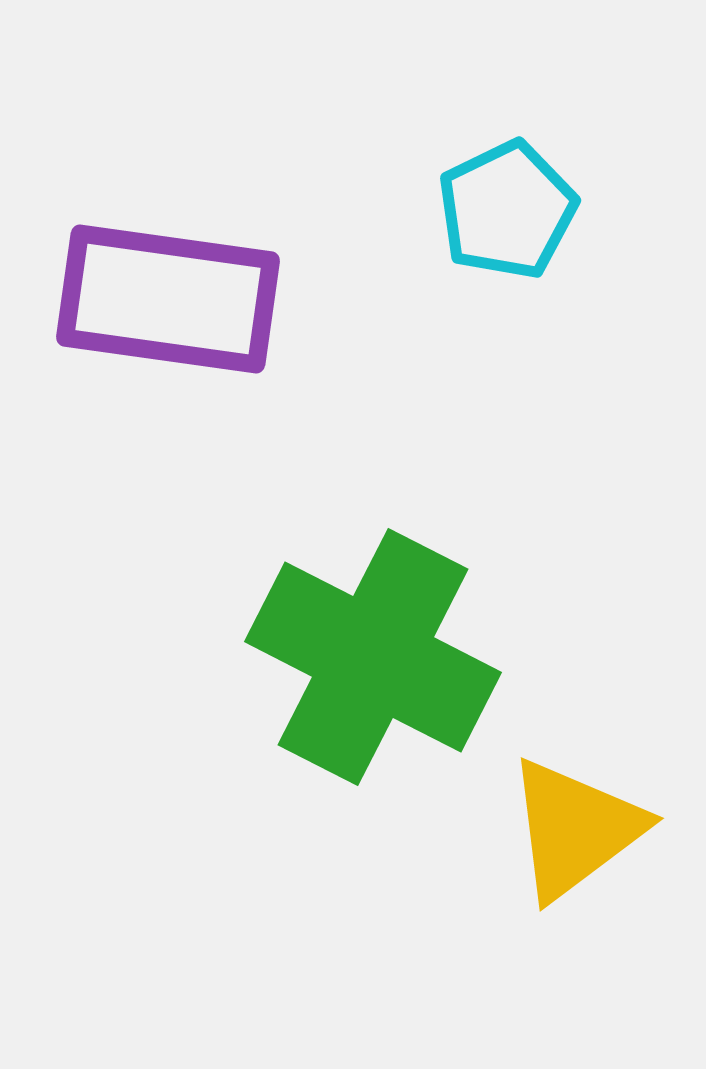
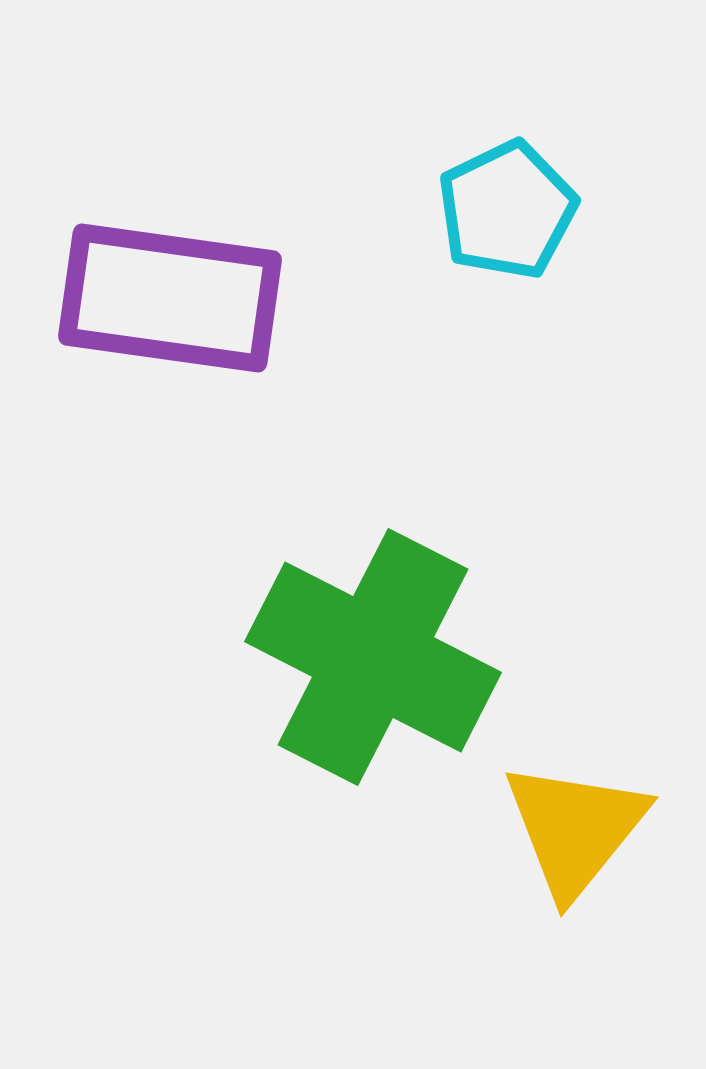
purple rectangle: moved 2 px right, 1 px up
yellow triangle: rotated 14 degrees counterclockwise
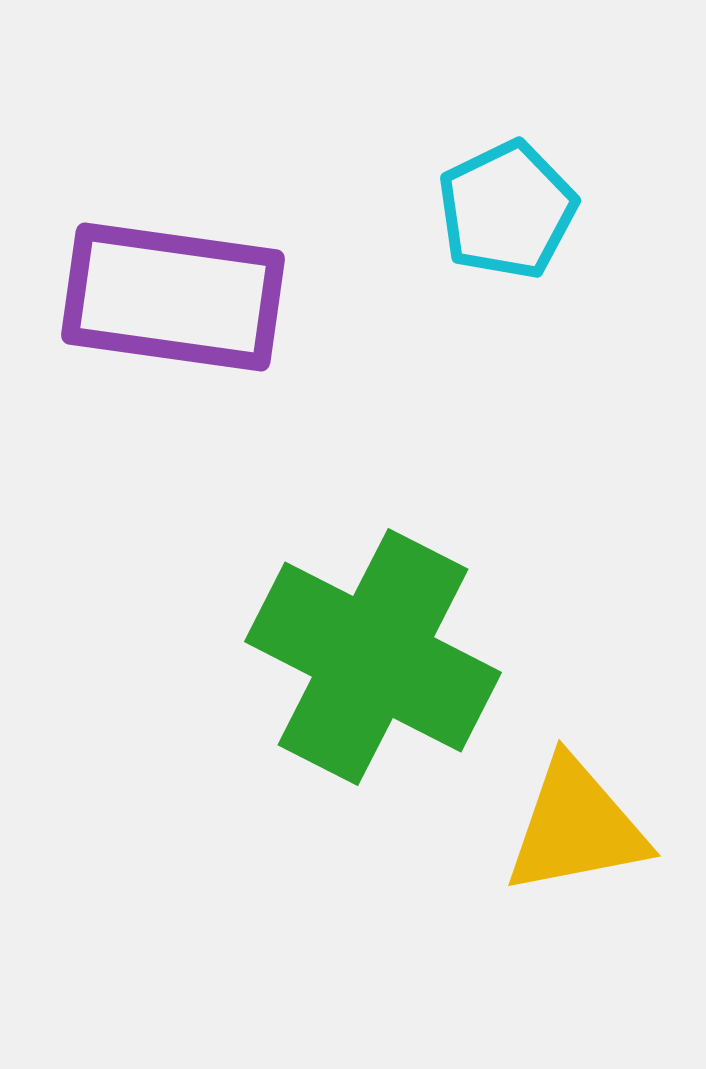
purple rectangle: moved 3 px right, 1 px up
yellow triangle: moved 1 px right, 2 px up; rotated 40 degrees clockwise
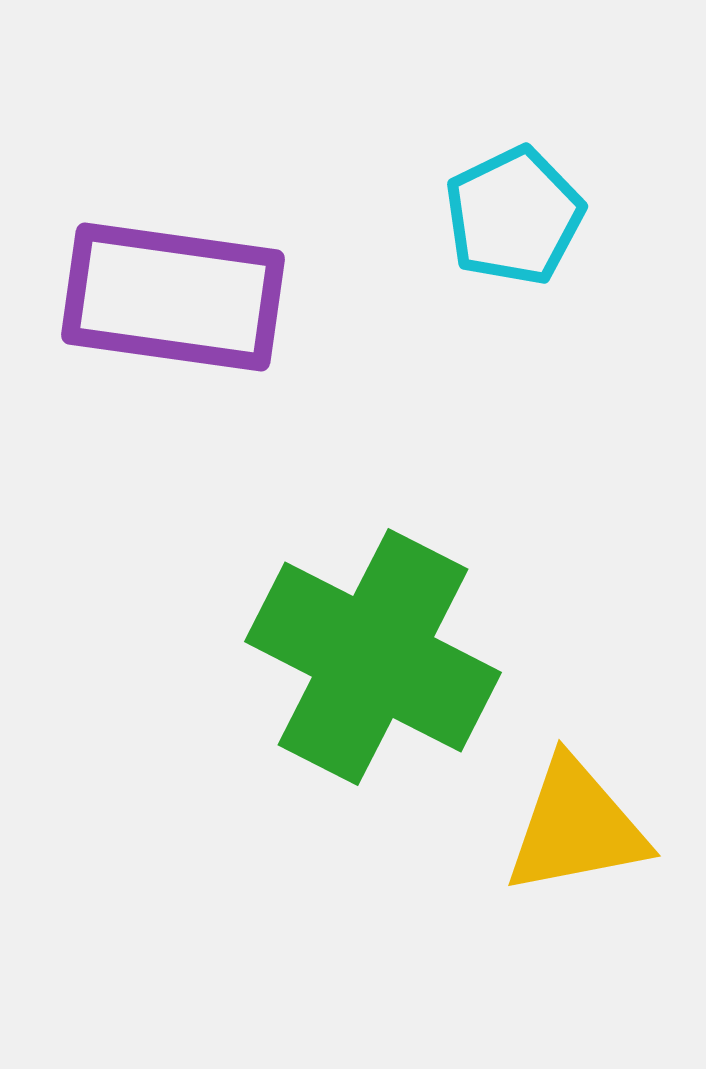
cyan pentagon: moved 7 px right, 6 px down
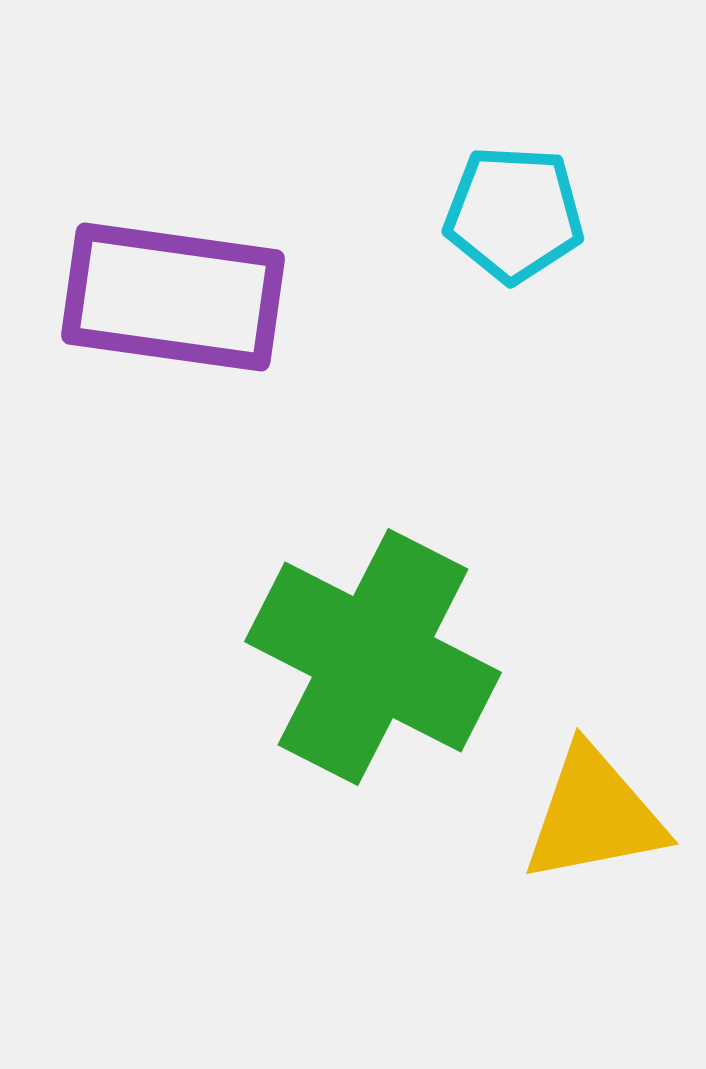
cyan pentagon: moved 2 px up; rotated 29 degrees clockwise
yellow triangle: moved 18 px right, 12 px up
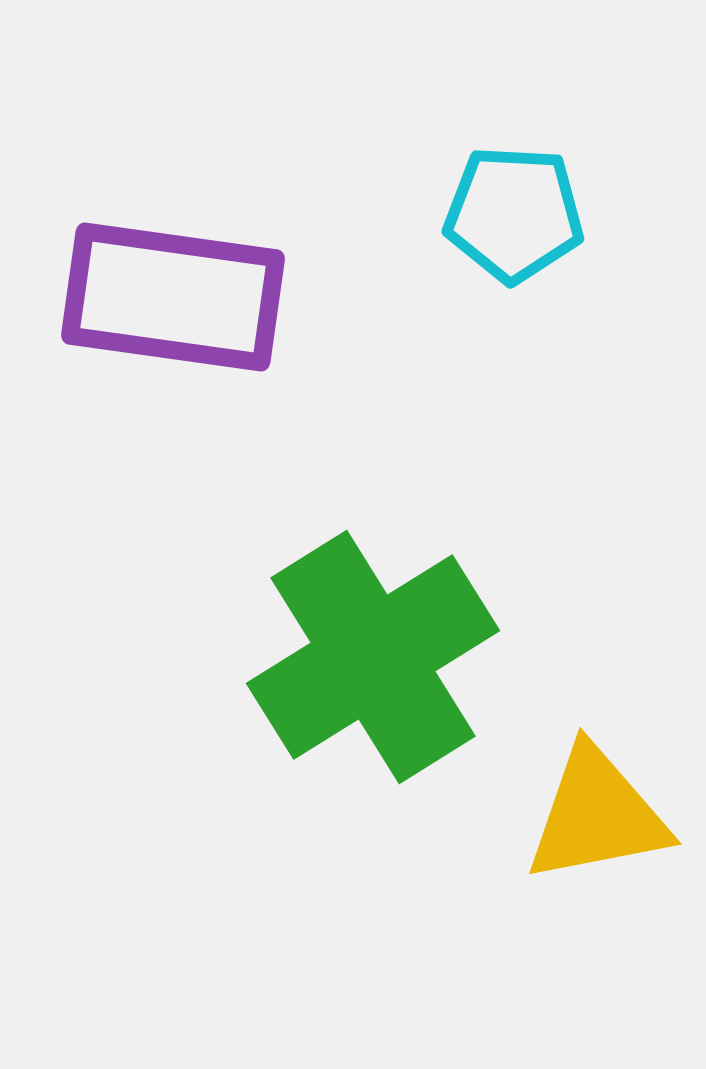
green cross: rotated 31 degrees clockwise
yellow triangle: moved 3 px right
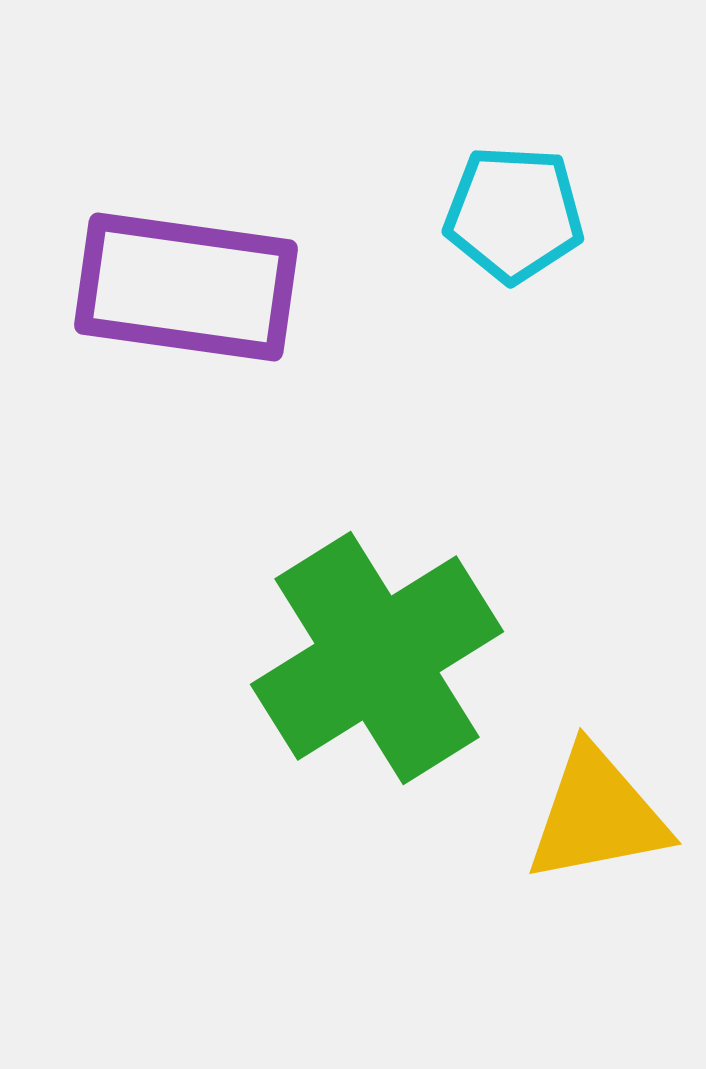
purple rectangle: moved 13 px right, 10 px up
green cross: moved 4 px right, 1 px down
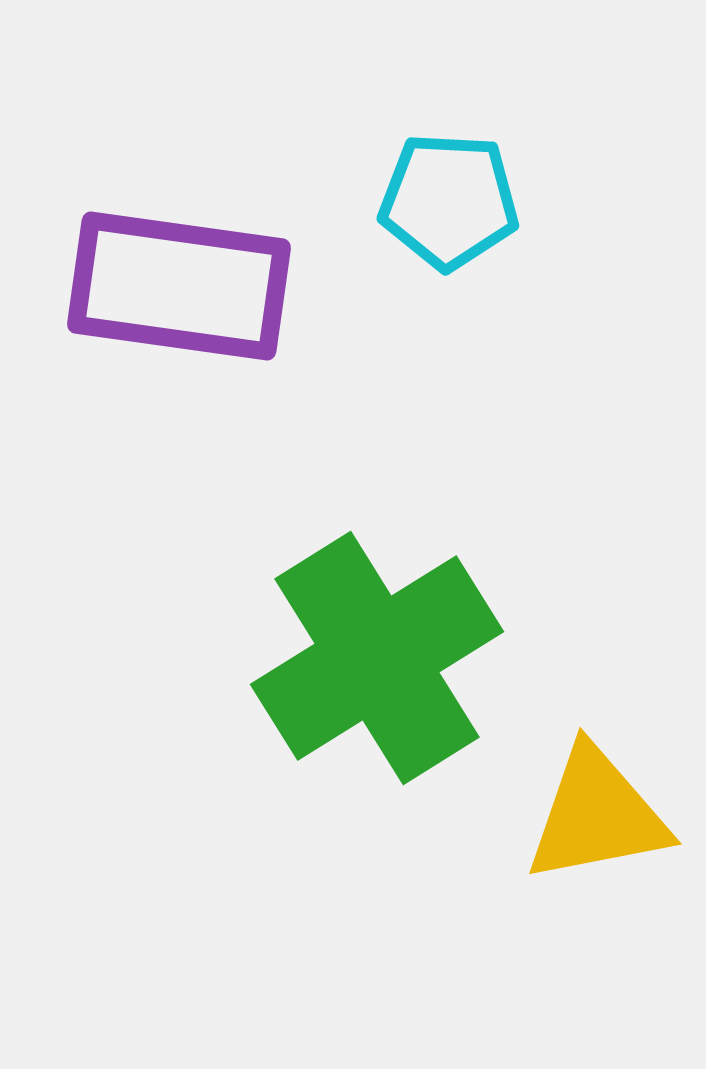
cyan pentagon: moved 65 px left, 13 px up
purple rectangle: moved 7 px left, 1 px up
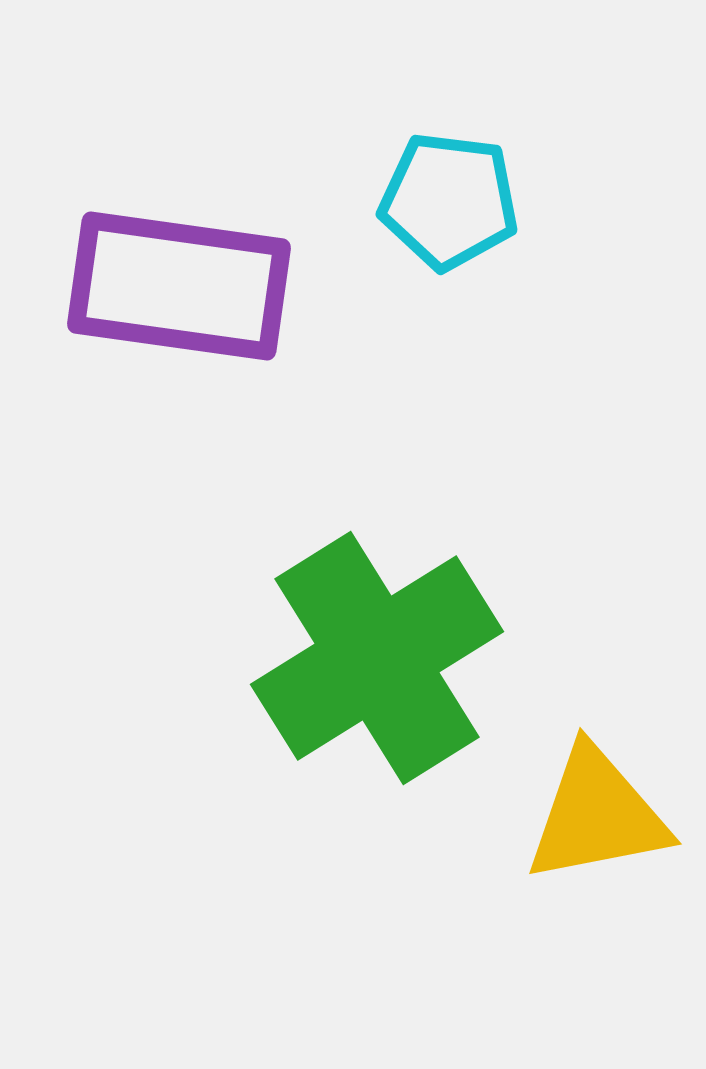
cyan pentagon: rotated 4 degrees clockwise
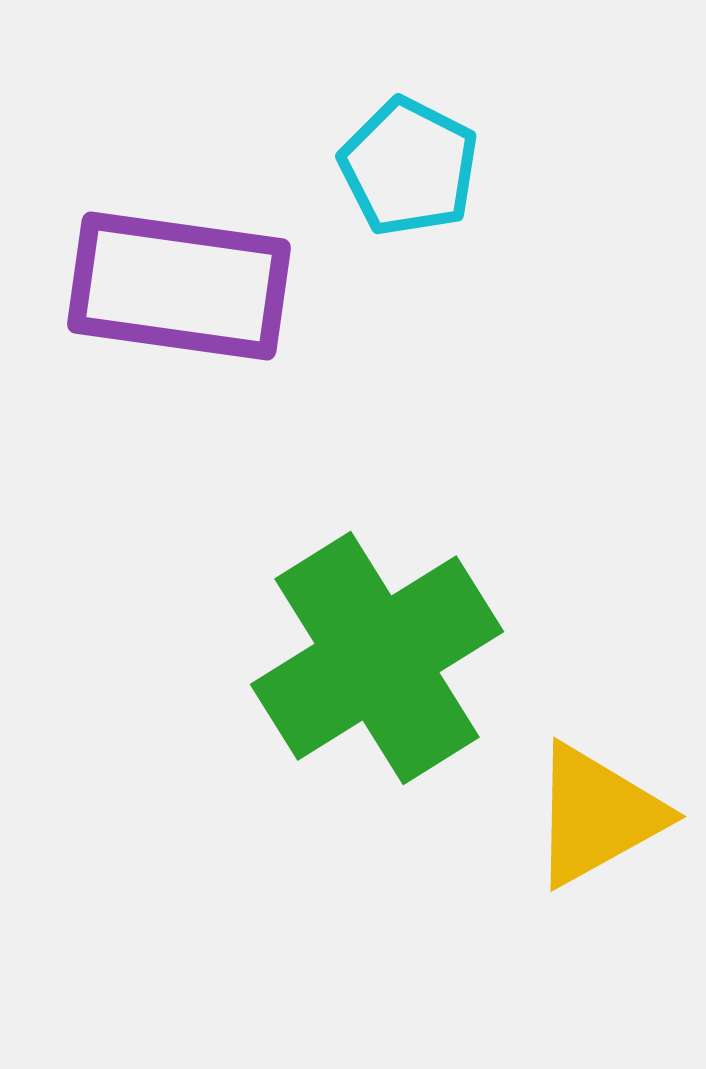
cyan pentagon: moved 40 px left, 34 px up; rotated 20 degrees clockwise
yellow triangle: rotated 18 degrees counterclockwise
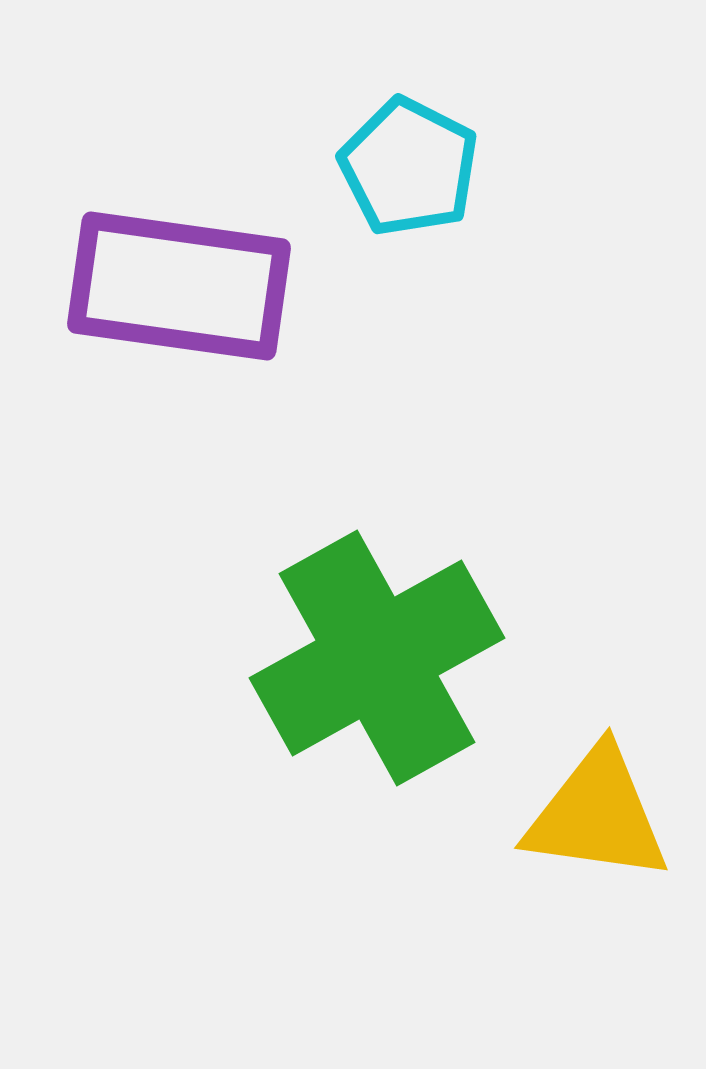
green cross: rotated 3 degrees clockwise
yellow triangle: rotated 37 degrees clockwise
